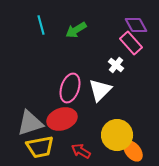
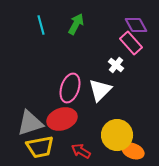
green arrow: moved 6 px up; rotated 150 degrees clockwise
orange ellipse: rotated 30 degrees counterclockwise
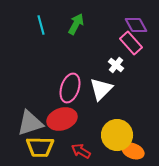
white triangle: moved 1 px right, 1 px up
yellow trapezoid: rotated 12 degrees clockwise
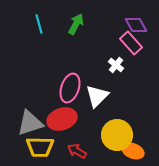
cyan line: moved 2 px left, 1 px up
white triangle: moved 4 px left, 7 px down
red arrow: moved 4 px left
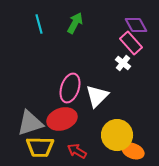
green arrow: moved 1 px left, 1 px up
white cross: moved 7 px right, 2 px up
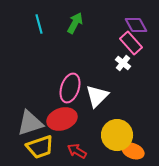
yellow trapezoid: rotated 20 degrees counterclockwise
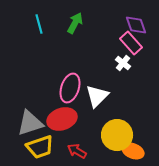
purple diamond: rotated 10 degrees clockwise
